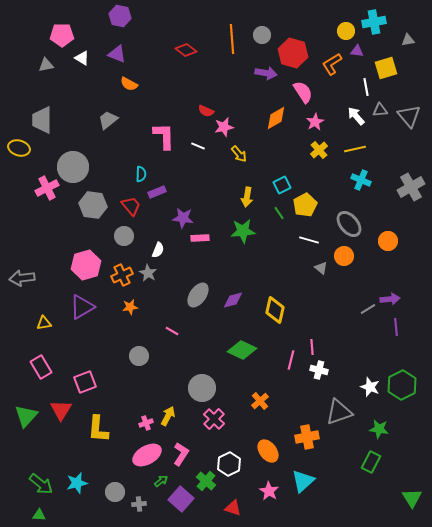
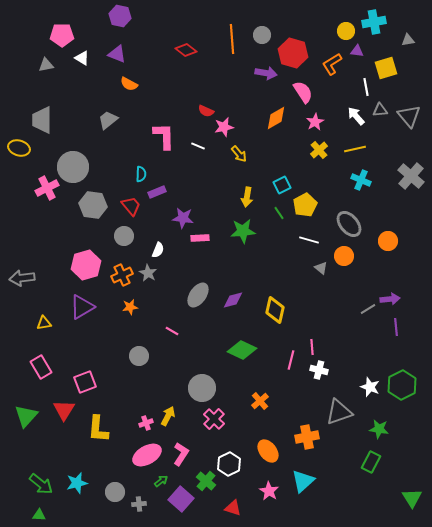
gray cross at (411, 187): moved 11 px up; rotated 20 degrees counterclockwise
red triangle at (61, 410): moved 3 px right
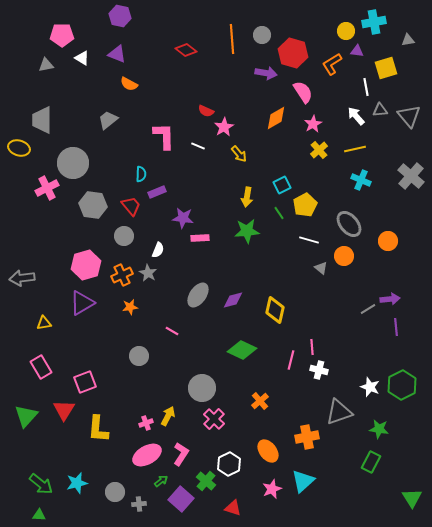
pink star at (315, 122): moved 2 px left, 2 px down
pink star at (224, 127): rotated 18 degrees counterclockwise
gray circle at (73, 167): moved 4 px up
green star at (243, 231): moved 4 px right
purple triangle at (82, 307): moved 4 px up
pink star at (269, 491): moved 3 px right, 2 px up; rotated 18 degrees clockwise
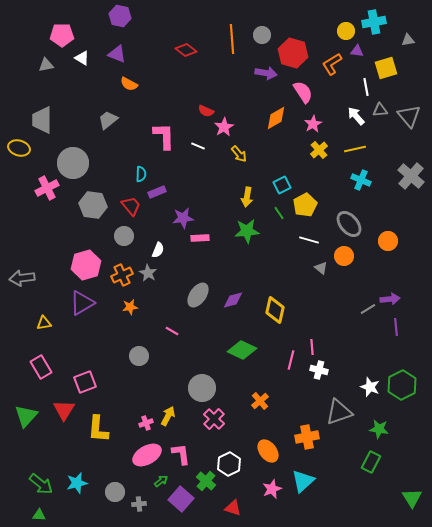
purple star at (183, 218): rotated 15 degrees counterclockwise
pink L-shape at (181, 454): rotated 40 degrees counterclockwise
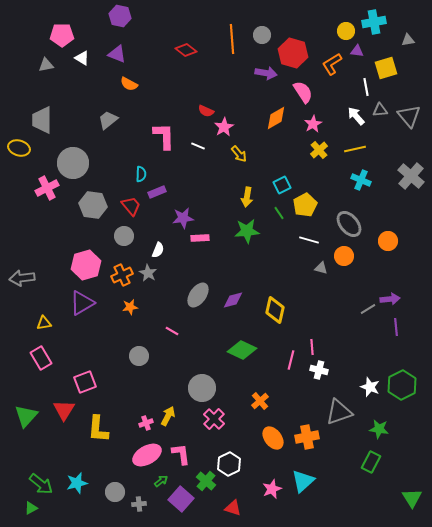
gray triangle at (321, 268): rotated 24 degrees counterclockwise
pink rectangle at (41, 367): moved 9 px up
orange ellipse at (268, 451): moved 5 px right, 13 px up
green triangle at (39, 515): moved 8 px left, 7 px up; rotated 32 degrees counterclockwise
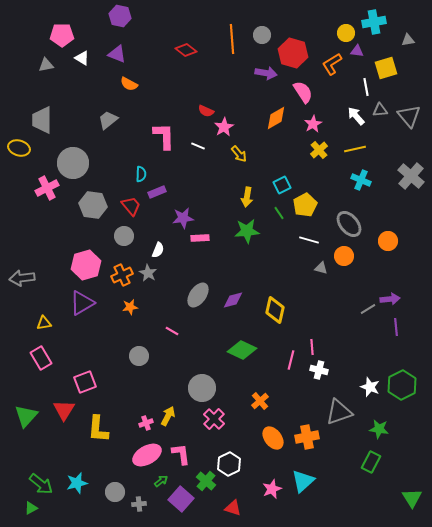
yellow circle at (346, 31): moved 2 px down
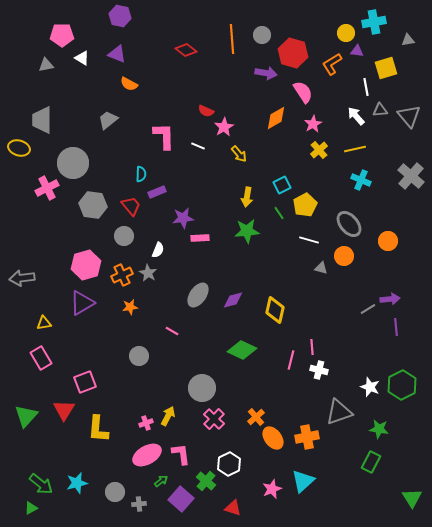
orange cross at (260, 401): moved 4 px left, 16 px down
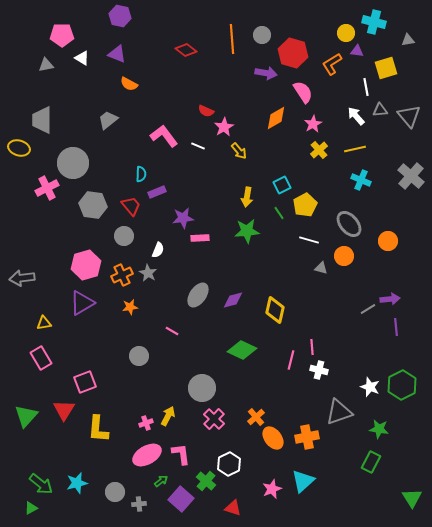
cyan cross at (374, 22): rotated 25 degrees clockwise
pink L-shape at (164, 136): rotated 36 degrees counterclockwise
yellow arrow at (239, 154): moved 3 px up
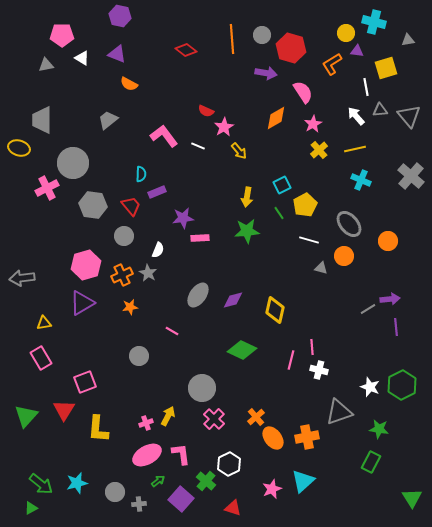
red hexagon at (293, 53): moved 2 px left, 5 px up
green arrow at (161, 481): moved 3 px left
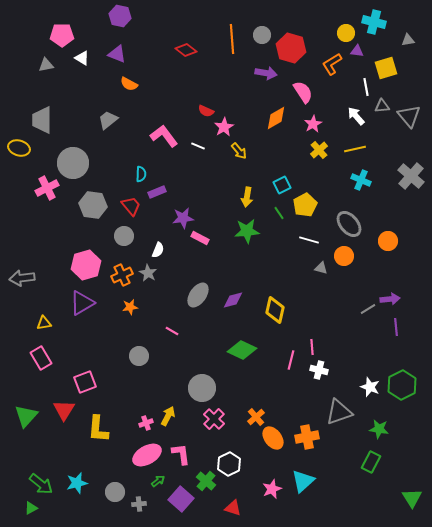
gray triangle at (380, 110): moved 2 px right, 4 px up
pink rectangle at (200, 238): rotated 30 degrees clockwise
